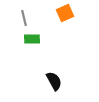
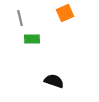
gray line: moved 4 px left
black semicircle: rotated 42 degrees counterclockwise
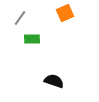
gray line: rotated 49 degrees clockwise
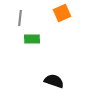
orange square: moved 3 px left
gray line: rotated 28 degrees counterclockwise
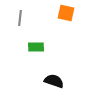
orange square: moved 4 px right; rotated 36 degrees clockwise
green rectangle: moved 4 px right, 8 px down
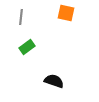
gray line: moved 1 px right, 1 px up
green rectangle: moved 9 px left; rotated 35 degrees counterclockwise
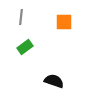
orange square: moved 2 px left, 9 px down; rotated 12 degrees counterclockwise
green rectangle: moved 2 px left
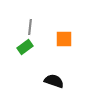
gray line: moved 9 px right, 10 px down
orange square: moved 17 px down
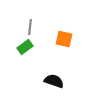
orange square: rotated 12 degrees clockwise
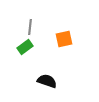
orange square: rotated 24 degrees counterclockwise
black semicircle: moved 7 px left
